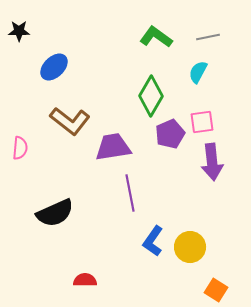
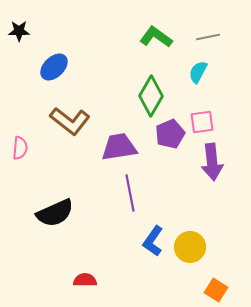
purple trapezoid: moved 6 px right
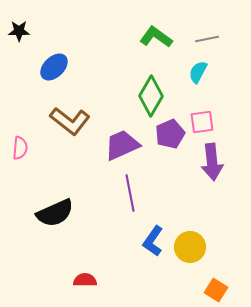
gray line: moved 1 px left, 2 px down
purple trapezoid: moved 3 px right, 2 px up; rotated 15 degrees counterclockwise
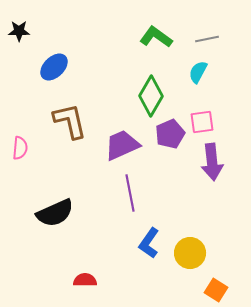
brown L-shape: rotated 141 degrees counterclockwise
blue L-shape: moved 4 px left, 2 px down
yellow circle: moved 6 px down
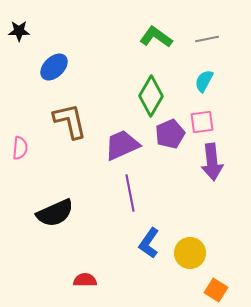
cyan semicircle: moved 6 px right, 9 px down
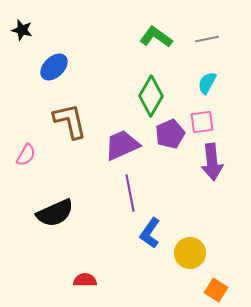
black star: moved 3 px right, 1 px up; rotated 15 degrees clockwise
cyan semicircle: moved 3 px right, 2 px down
pink semicircle: moved 6 px right, 7 px down; rotated 25 degrees clockwise
blue L-shape: moved 1 px right, 10 px up
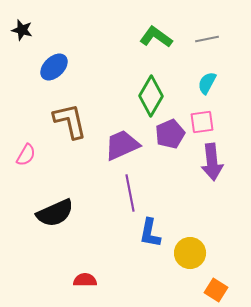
blue L-shape: rotated 24 degrees counterclockwise
